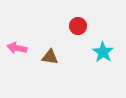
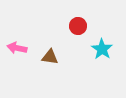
cyan star: moved 1 px left, 3 px up
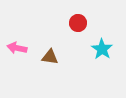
red circle: moved 3 px up
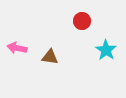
red circle: moved 4 px right, 2 px up
cyan star: moved 4 px right, 1 px down
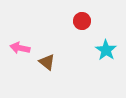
pink arrow: moved 3 px right
brown triangle: moved 3 px left, 5 px down; rotated 30 degrees clockwise
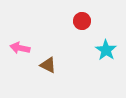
brown triangle: moved 1 px right, 3 px down; rotated 12 degrees counterclockwise
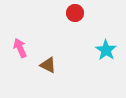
red circle: moved 7 px left, 8 px up
pink arrow: rotated 54 degrees clockwise
